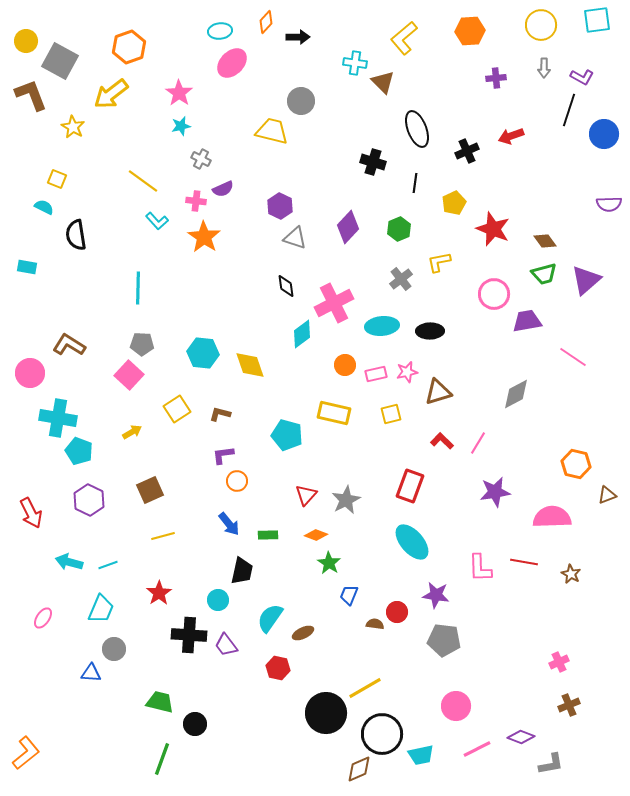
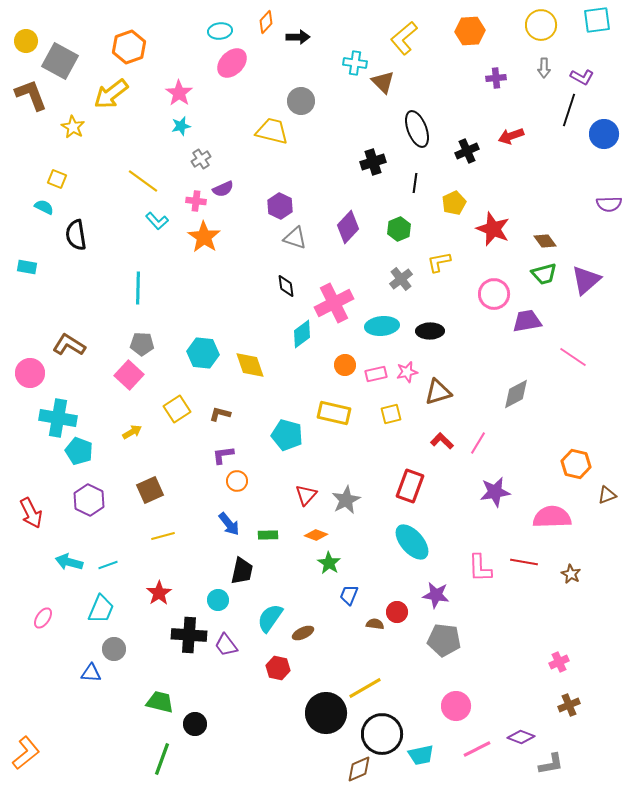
gray cross at (201, 159): rotated 30 degrees clockwise
black cross at (373, 162): rotated 35 degrees counterclockwise
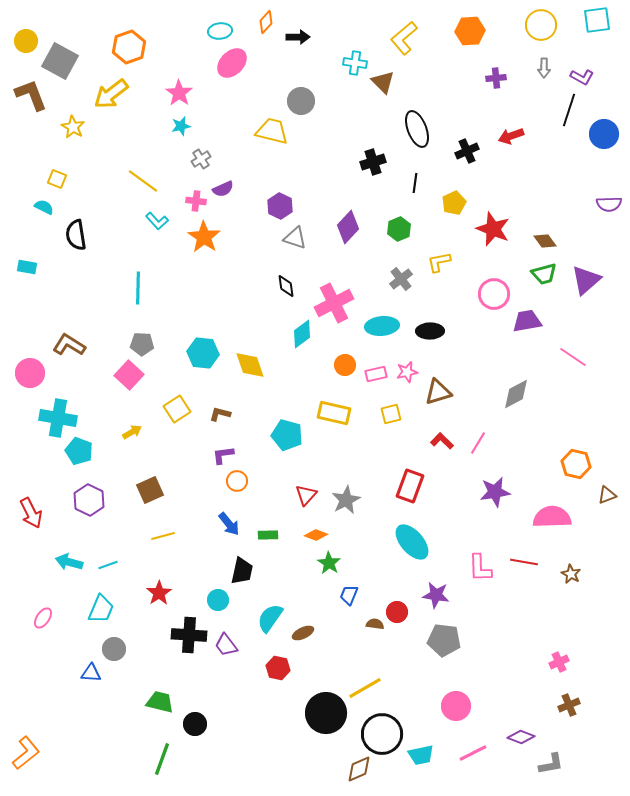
pink line at (477, 749): moved 4 px left, 4 px down
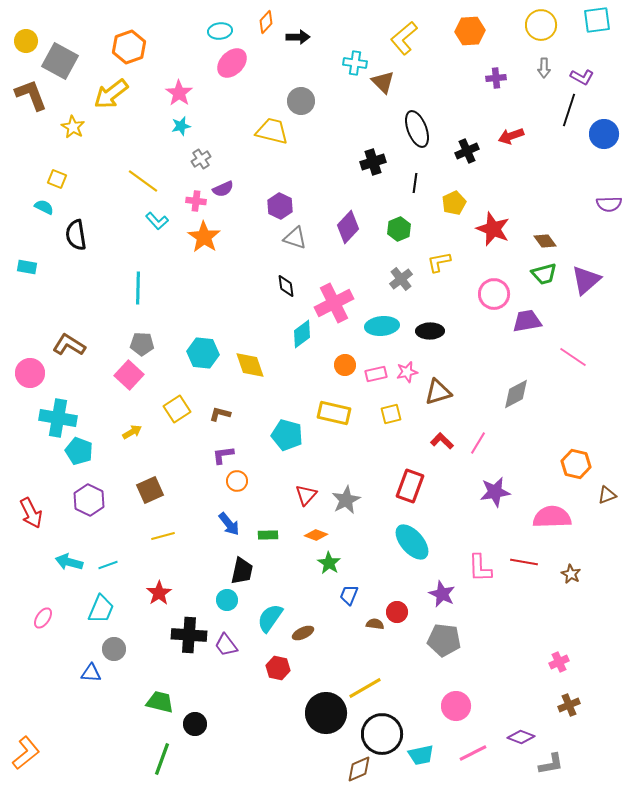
purple star at (436, 595): moved 6 px right, 1 px up; rotated 16 degrees clockwise
cyan circle at (218, 600): moved 9 px right
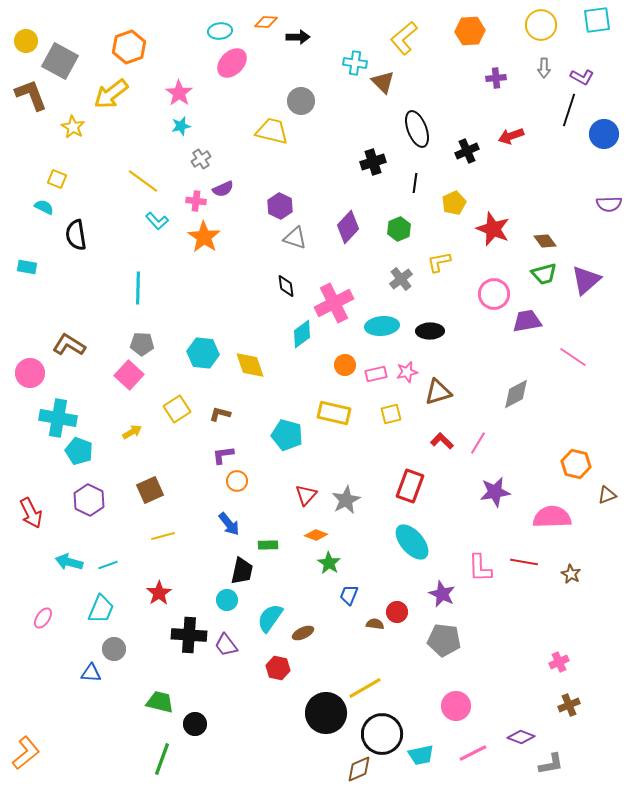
orange diamond at (266, 22): rotated 50 degrees clockwise
green rectangle at (268, 535): moved 10 px down
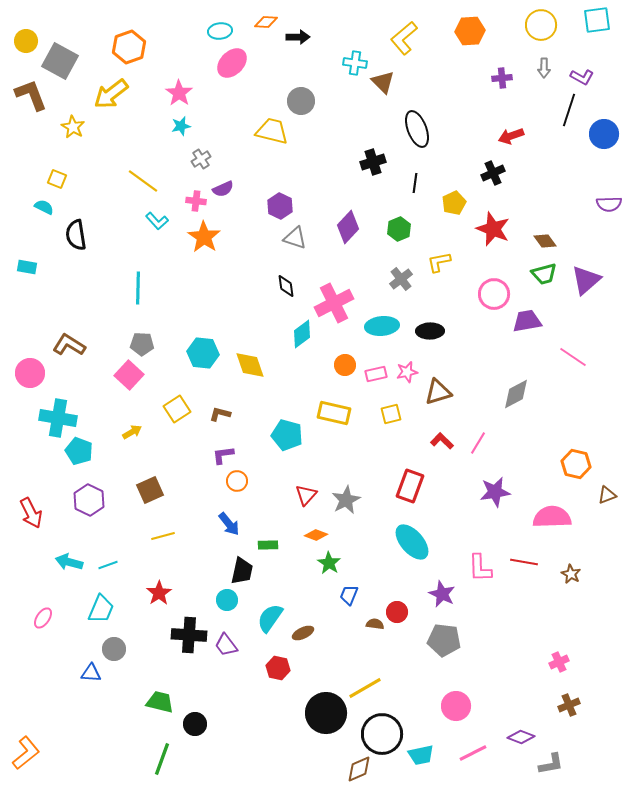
purple cross at (496, 78): moved 6 px right
black cross at (467, 151): moved 26 px right, 22 px down
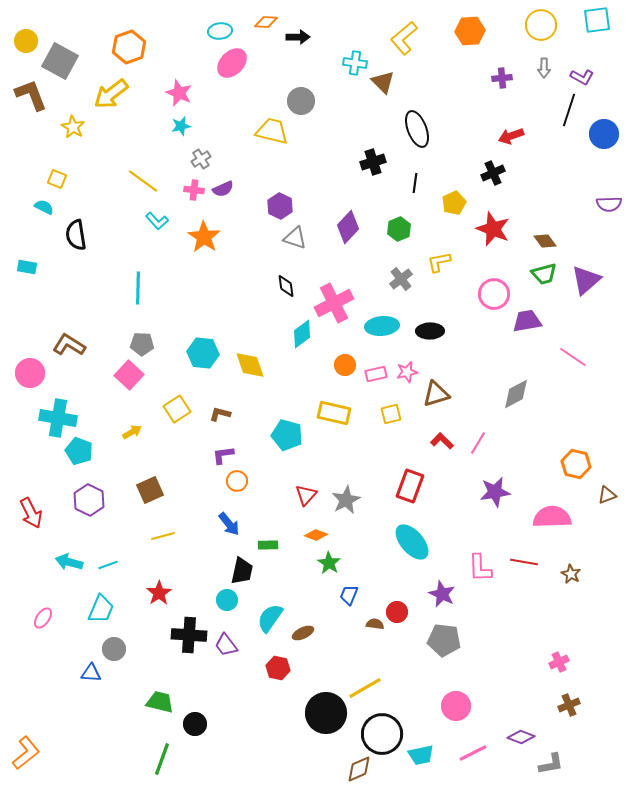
pink star at (179, 93): rotated 12 degrees counterclockwise
pink cross at (196, 201): moved 2 px left, 11 px up
brown triangle at (438, 392): moved 2 px left, 2 px down
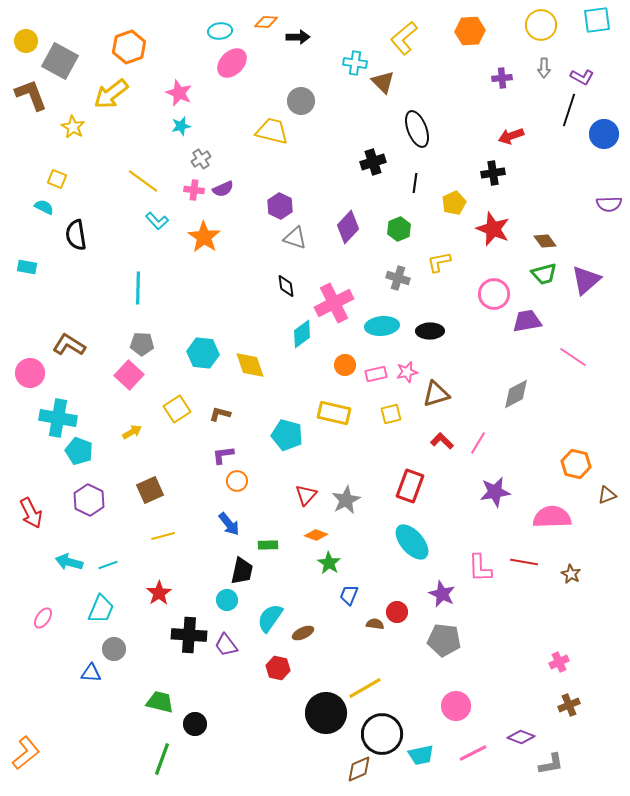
black cross at (493, 173): rotated 15 degrees clockwise
gray cross at (401, 279): moved 3 px left, 1 px up; rotated 35 degrees counterclockwise
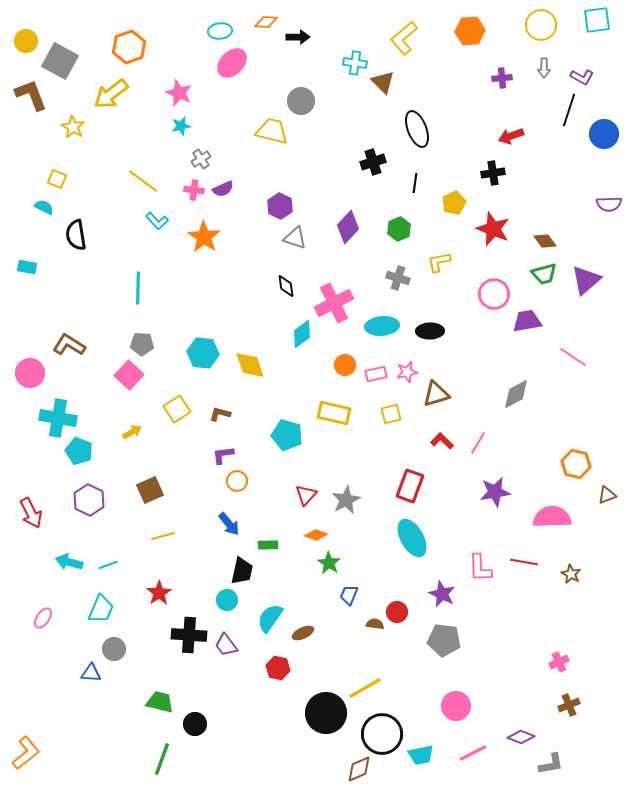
cyan ellipse at (412, 542): moved 4 px up; rotated 12 degrees clockwise
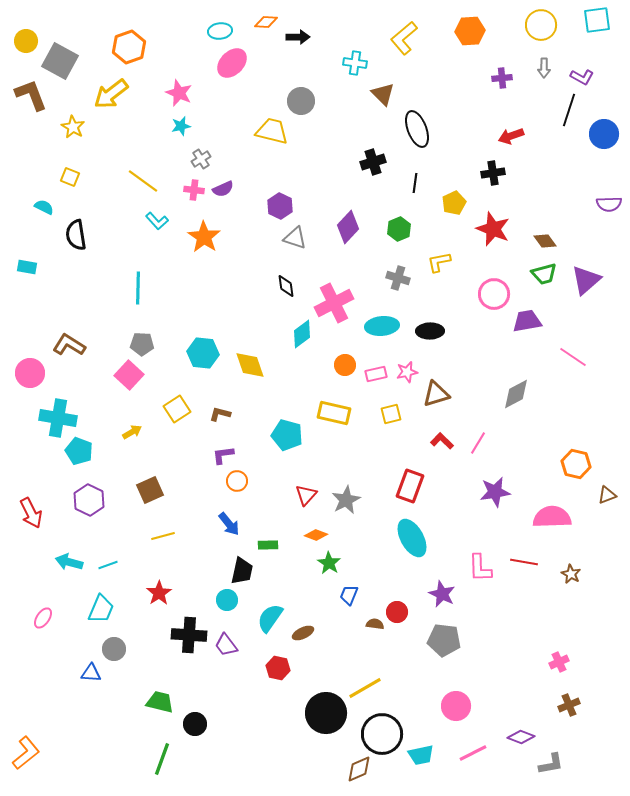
brown triangle at (383, 82): moved 12 px down
yellow square at (57, 179): moved 13 px right, 2 px up
